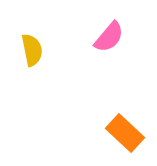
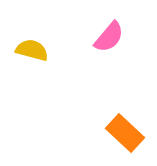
yellow semicircle: rotated 64 degrees counterclockwise
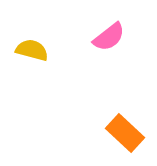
pink semicircle: rotated 12 degrees clockwise
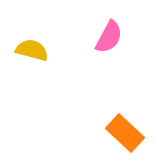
pink semicircle: rotated 24 degrees counterclockwise
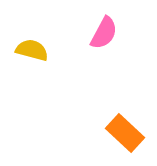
pink semicircle: moved 5 px left, 4 px up
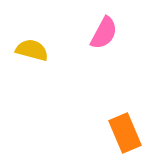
orange rectangle: rotated 24 degrees clockwise
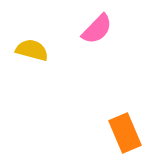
pink semicircle: moved 7 px left, 4 px up; rotated 16 degrees clockwise
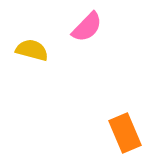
pink semicircle: moved 10 px left, 2 px up
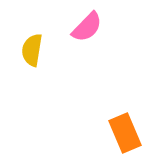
yellow semicircle: rotated 96 degrees counterclockwise
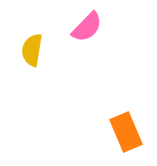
orange rectangle: moved 1 px right, 1 px up
